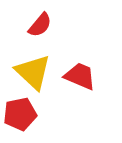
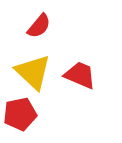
red semicircle: moved 1 px left, 1 px down
red trapezoid: moved 1 px up
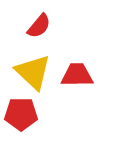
red trapezoid: moved 3 px left; rotated 24 degrees counterclockwise
red pentagon: moved 1 px right; rotated 12 degrees clockwise
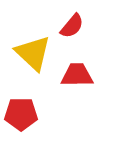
red semicircle: moved 33 px right
yellow triangle: moved 19 px up
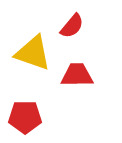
yellow triangle: rotated 24 degrees counterclockwise
red pentagon: moved 4 px right, 3 px down
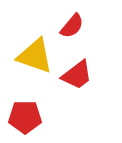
yellow triangle: moved 2 px right, 3 px down
red trapezoid: rotated 144 degrees clockwise
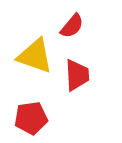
red trapezoid: rotated 56 degrees counterclockwise
red pentagon: moved 6 px right, 1 px down; rotated 8 degrees counterclockwise
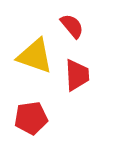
red semicircle: rotated 80 degrees counterclockwise
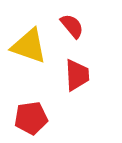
yellow triangle: moved 6 px left, 10 px up
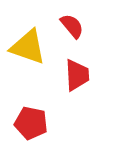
yellow triangle: moved 1 px left, 1 px down
red pentagon: moved 5 px down; rotated 20 degrees clockwise
